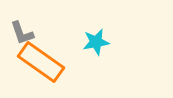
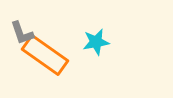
orange rectangle: moved 4 px right, 7 px up
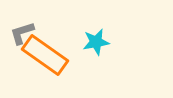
gray L-shape: rotated 92 degrees clockwise
